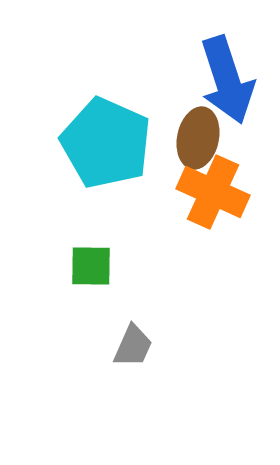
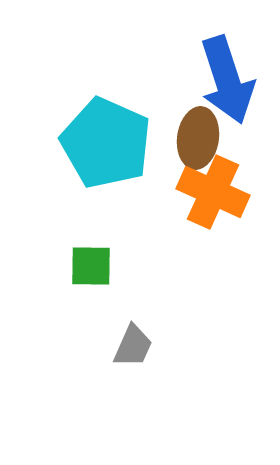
brown ellipse: rotated 4 degrees counterclockwise
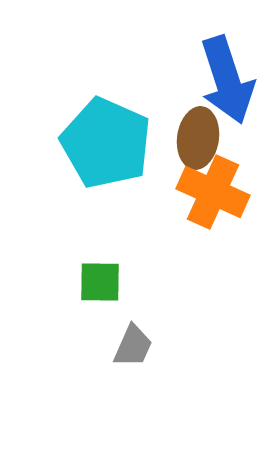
green square: moved 9 px right, 16 px down
